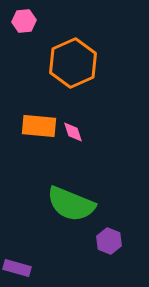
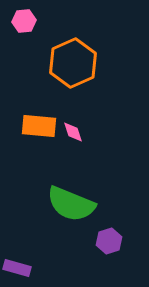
purple hexagon: rotated 20 degrees clockwise
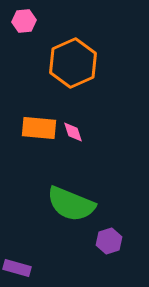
orange rectangle: moved 2 px down
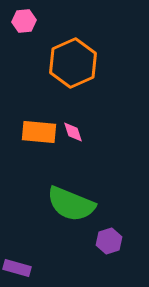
orange rectangle: moved 4 px down
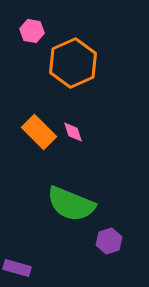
pink hexagon: moved 8 px right, 10 px down; rotated 15 degrees clockwise
orange rectangle: rotated 40 degrees clockwise
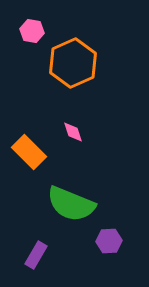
orange rectangle: moved 10 px left, 20 px down
purple hexagon: rotated 15 degrees clockwise
purple rectangle: moved 19 px right, 13 px up; rotated 76 degrees counterclockwise
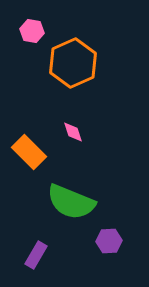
green semicircle: moved 2 px up
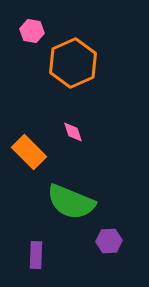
purple rectangle: rotated 28 degrees counterclockwise
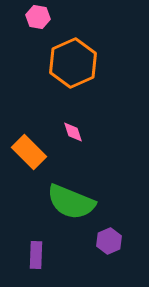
pink hexagon: moved 6 px right, 14 px up
purple hexagon: rotated 20 degrees counterclockwise
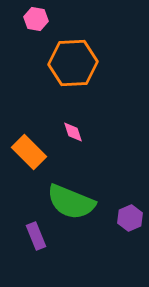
pink hexagon: moved 2 px left, 2 px down
orange hexagon: rotated 21 degrees clockwise
purple hexagon: moved 21 px right, 23 px up
purple rectangle: moved 19 px up; rotated 24 degrees counterclockwise
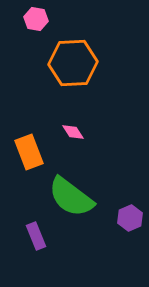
pink diamond: rotated 15 degrees counterclockwise
orange rectangle: rotated 24 degrees clockwise
green semicircle: moved 5 px up; rotated 15 degrees clockwise
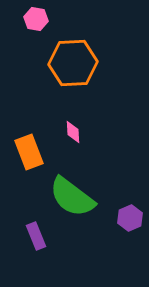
pink diamond: rotated 30 degrees clockwise
green semicircle: moved 1 px right
